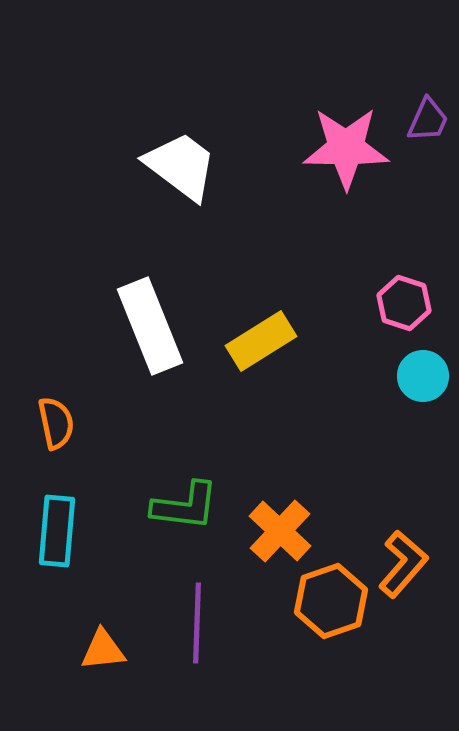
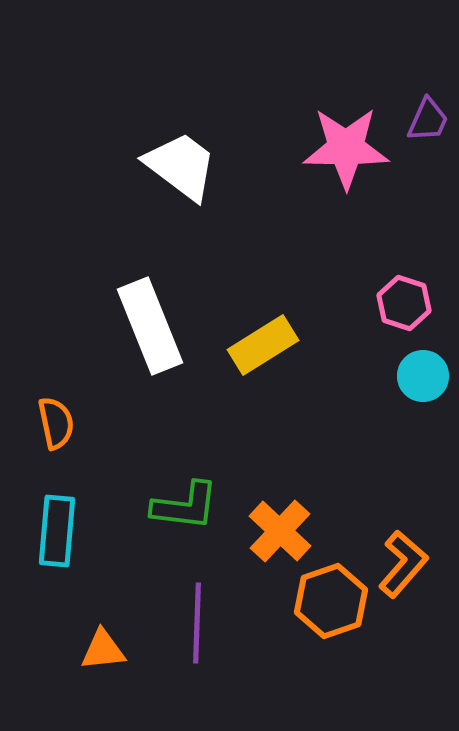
yellow rectangle: moved 2 px right, 4 px down
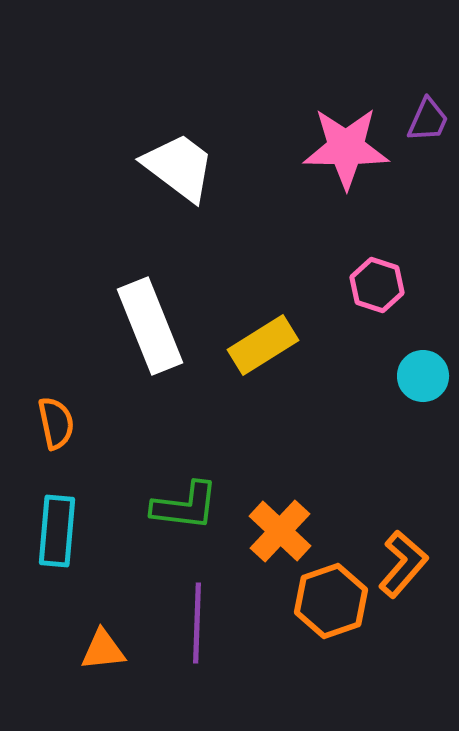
white trapezoid: moved 2 px left, 1 px down
pink hexagon: moved 27 px left, 18 px up
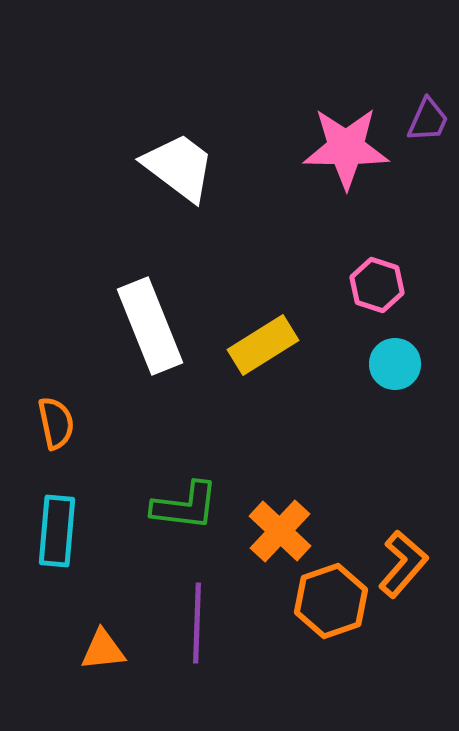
cyan circle: moved 28 px left, 12 px up
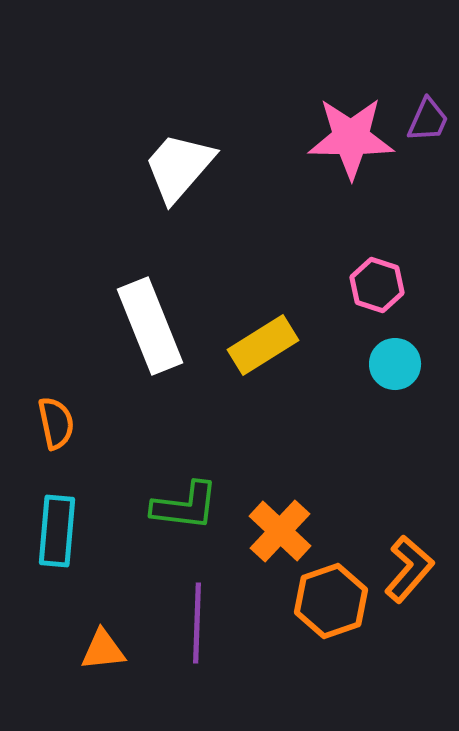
pink star: moved 5 px right, 10 px up
white trapezoid: rotated 86 degrees counterclockwise
orange L-shape: moved 6 px right, 5 px down
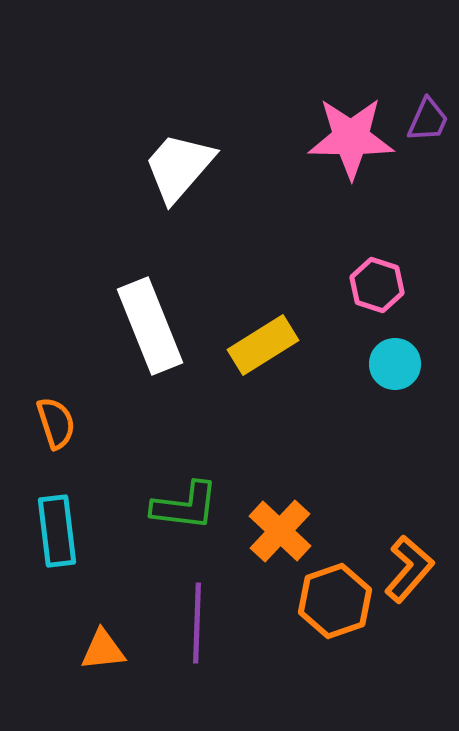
orange semicircle: rotated 6 degrees counterclockwise
cyan rectangle: rotated 12 degrees counterclockwise
orange hexagon: moved 4 px right
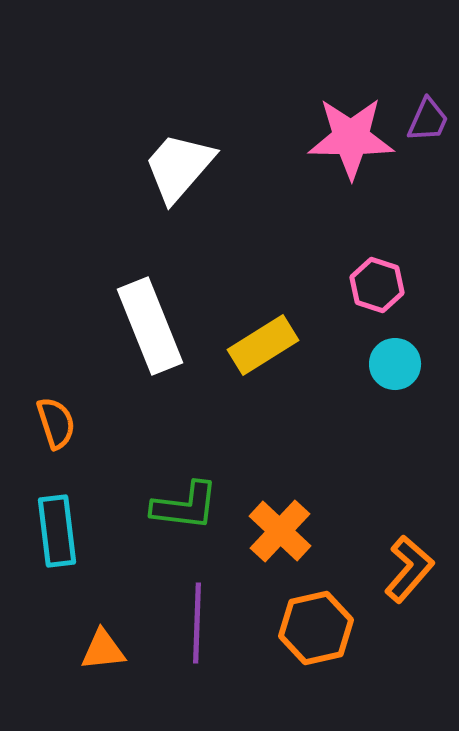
orange hexagon: moved 19 px left, 27 px down; rotated 6 degrees clockwise
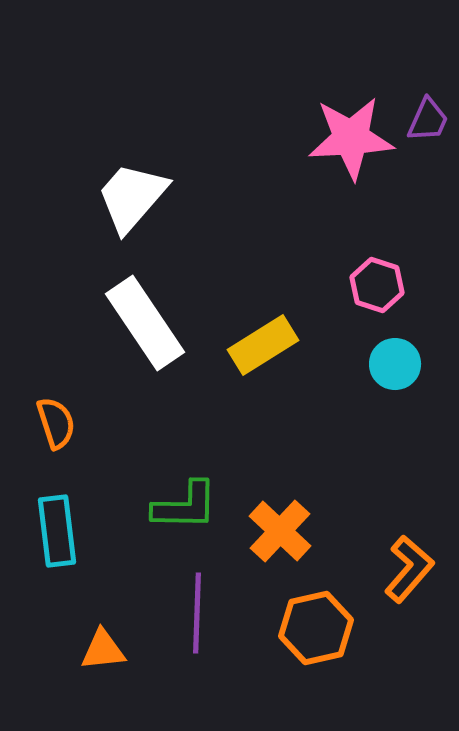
pink star: rotated 4 degrees counterclockwise
white trapezoid: moved 47 px left, 30 px down
white rectangle: moved 5 px left, 3 px up; rotated 12 degrees counterclockwise
green L-shape: rotated 6 degrees counterclockwise
purple line: moved 10 px up
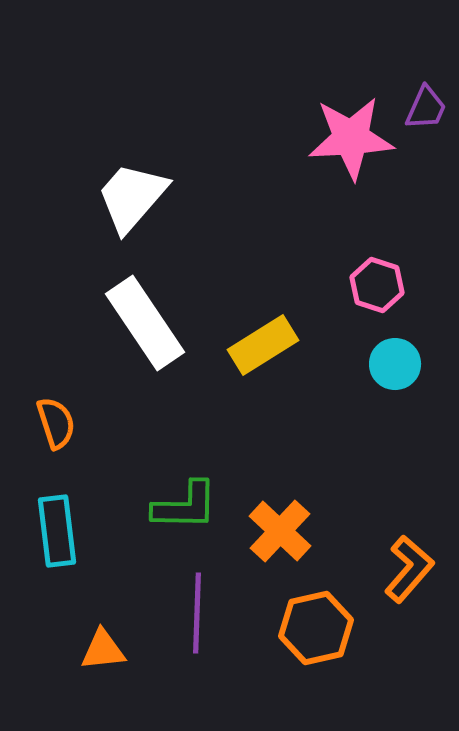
purple trapezoid: moved 2 px left, 12 px up
